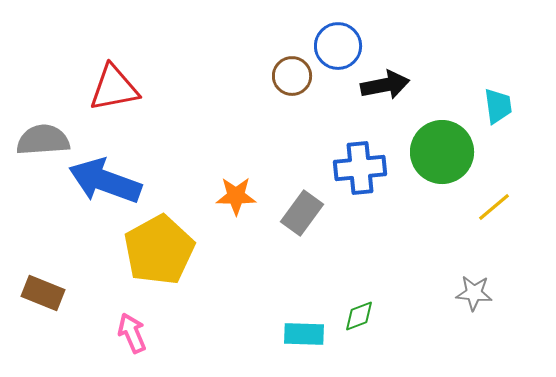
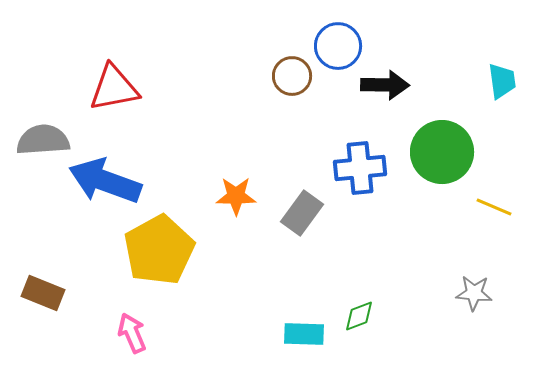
black arrow: rotated 12 degrees clockwise
cyan trapezoid: moved 4 px right, 25 px up
yellow line: rotated 63 degrees clockwise
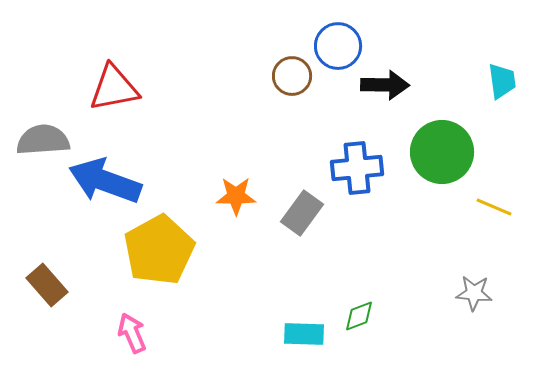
blue cross: moved 3 px left
brown rectangle: moved 4 px right, 8 px up; rotated 27 degrees clockwise
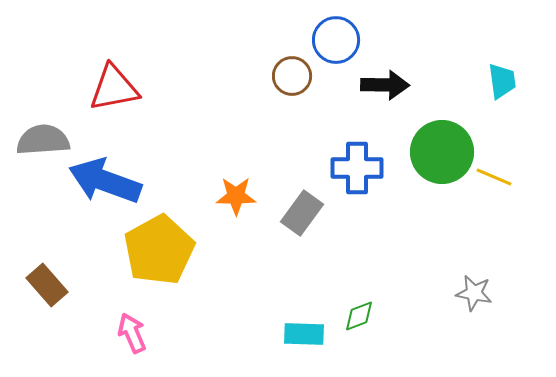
blue circle: moved 2 px left, 6 px up
blue cross: rotated 6 degrees clockwise
yellow line: moved 30 px up
gray star: rotated 6 degrees clockwise
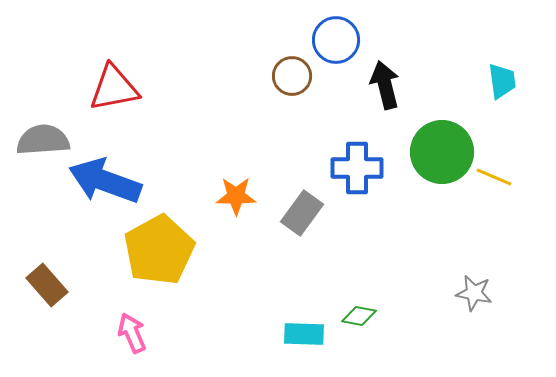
black arrow: rotated 105 degrees counterclockwise
green diamond: rotated 32 degrees clockwise
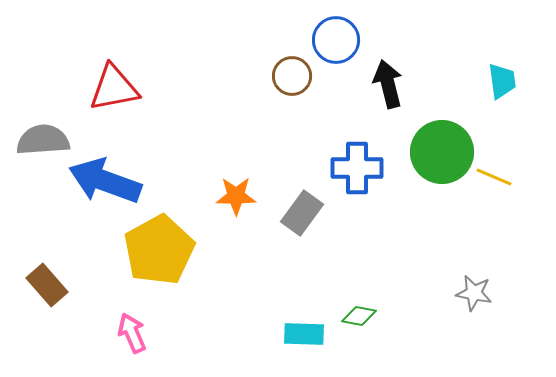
black arrow: moved 3 px right, 1 px up
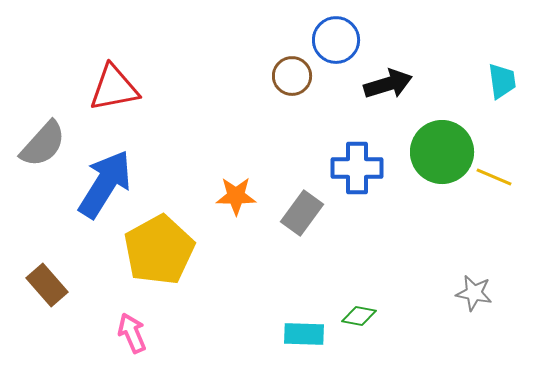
black arrow: rotated 87 degrees clockwise
gray semicircle: moved 4 px down; rotated 136 degrees clockwise
blue arrow: moved 3 px down; rotated 102 degrees clockwise
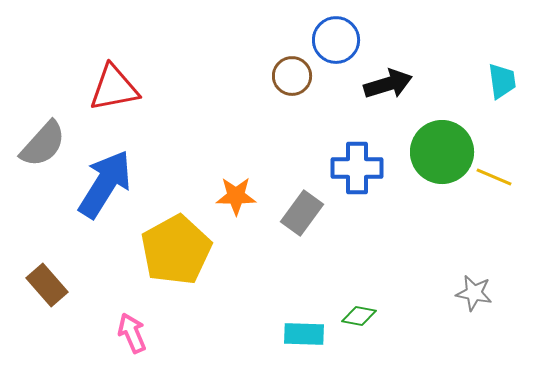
yellow pentagon: moved 17 px right
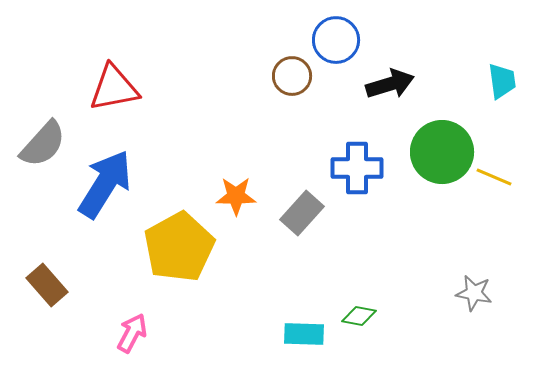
black arrow: moved 2 px right
gray rectangle: rotated 6 degrees clockwise
yellow pentagon: moved 3 px right, 3 px up
pink arrow: rotated 51 degrees clockwise
